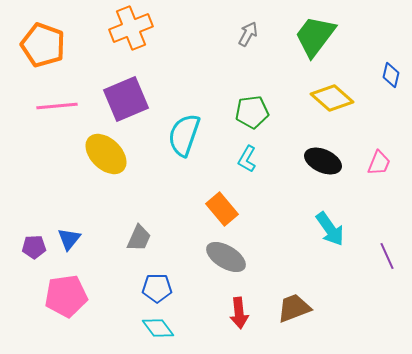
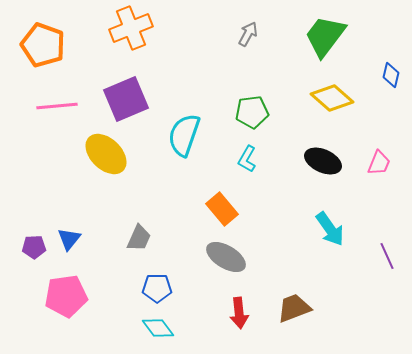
green trapezoid: moved 10 px right
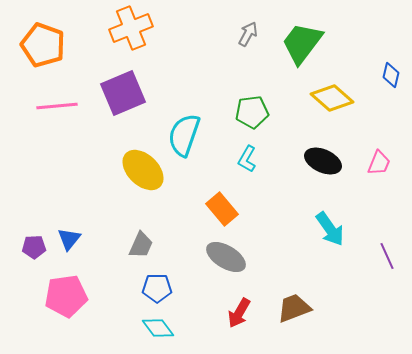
green trapezoid: moved 23 px left, 7 px down
purple square: moved 3 px left, 6 px up
yellow ellipse: moved 37 px right, 16 px down
gray trapezoid: moved 2 px right, 7 px down
red arrow: rotated 36 degrees clockwise
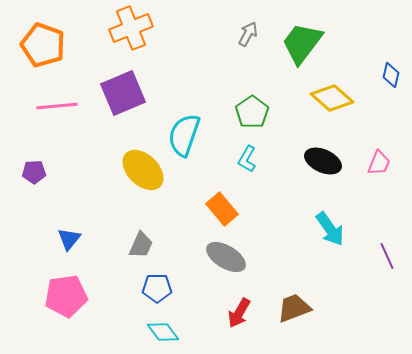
green pentagon: rotated 28 degrees counterclockwise
purple pentagon: moved 75 px up
cyan diamond: moved 5 px right, 4 px down
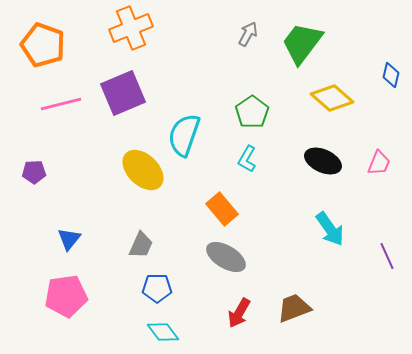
pink line: moved 4 px right, 2 px up; rotated 9 degrees counterclockwise
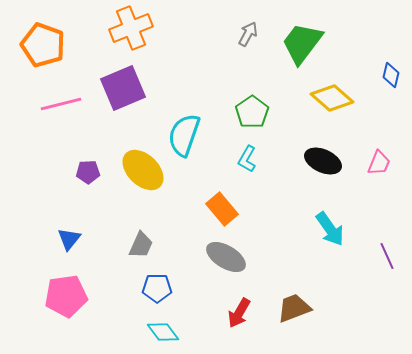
purple square: moved 5 px up
purple pentagon: moved 54 px right
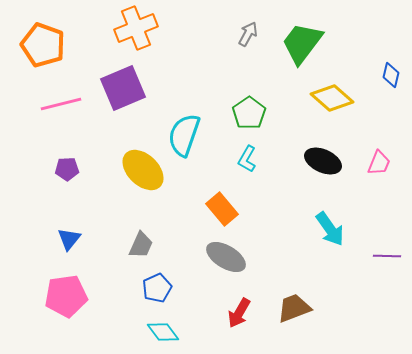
orange cross: moved 5 px right
green pentagon: moved 3 px left, 1 px down
purple pentagon: moved 21 px left, 3 px up
purple line: rotated 64 degrees counterclockwise
blue pentagon: rotated 24 degrees counterclockwise
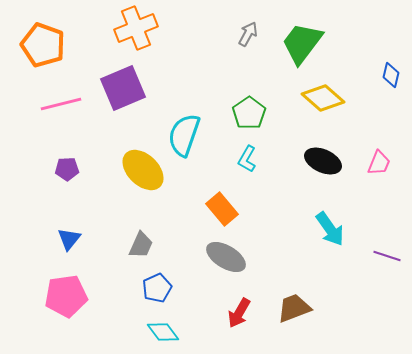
yellow diamond: moved 9 px left
purple line: rotated 16 degrees clockwise
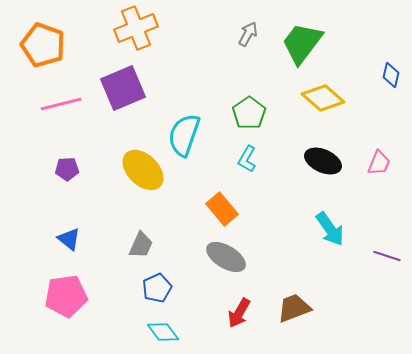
blue triangle: rotated 30 degrees counterclockwise
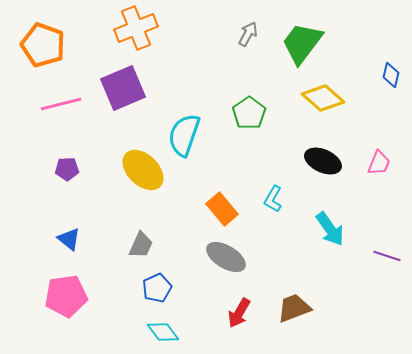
cyan L-shape: moved 26 px right, 40 px down
